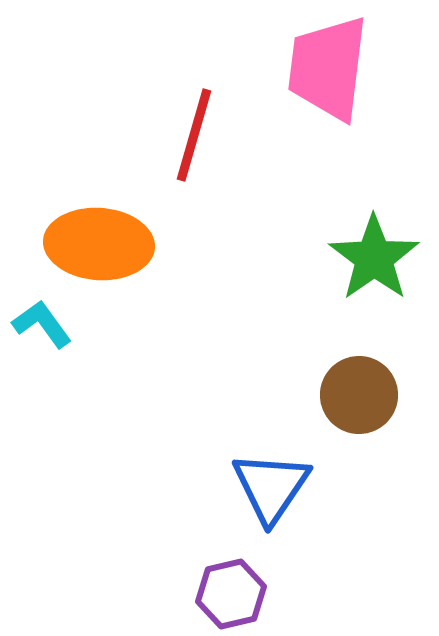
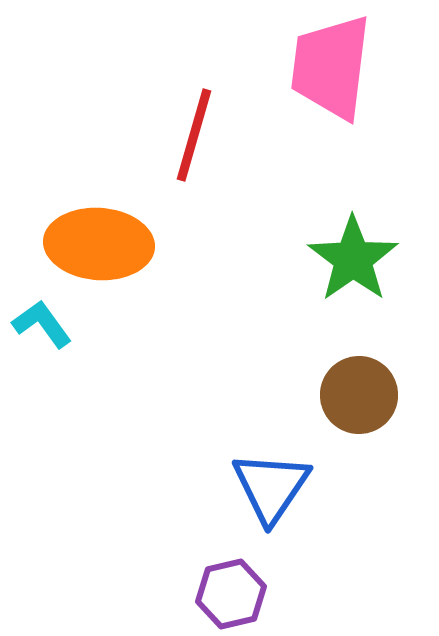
pink trapezoid: moved 3 px right, 1 px up
green star: moved 21 px left, 1 px down
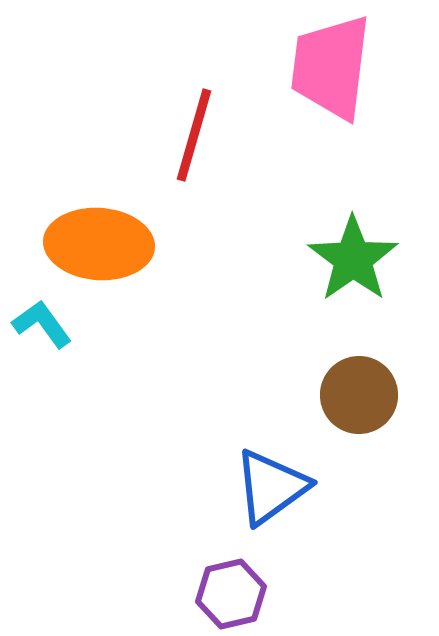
blue triangle: rotated 20 degrees clockwise
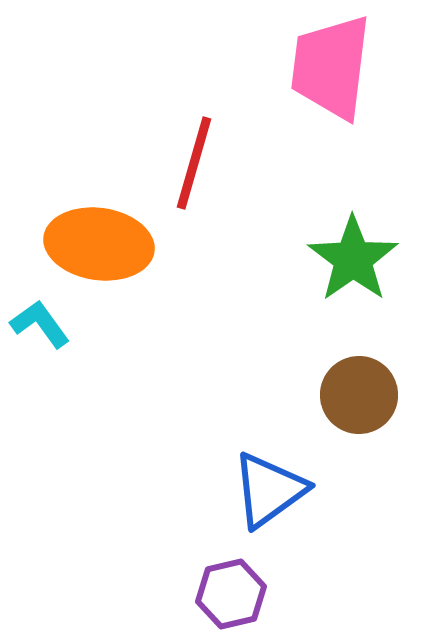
red line: moved 28 px down
orange ellipse: rotated 4 degrees clockwise
cyan L-shape: moved 2 px left
blue triangle: moved 2 px left, 3 px down
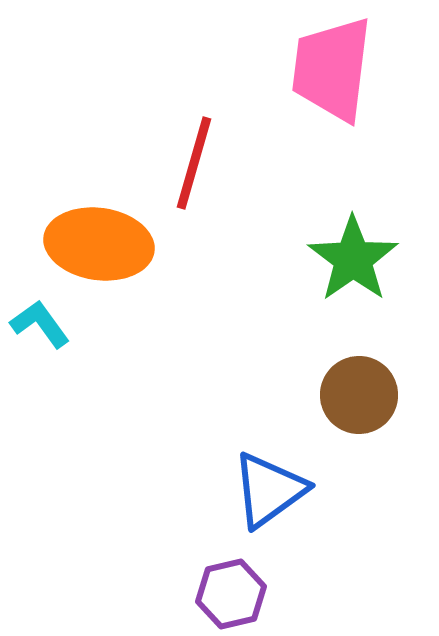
pink trapezoid: moved 1 px right, 2 px down
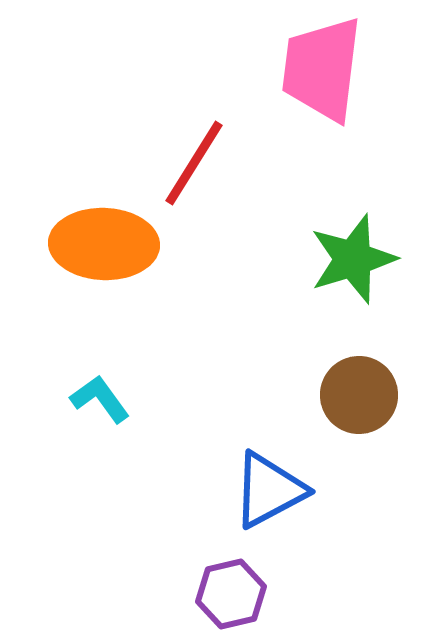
pink trapezoid: moved 10 px left
red line: rotated 16 degrees clockwise
orange ellipse: moved 5 px right; rotated 6 degrees counterclockwise
green star: rotated 18 degrees clockwise
cyan L-shape: moved 60 px right, 75 px down
blue triangle: rotated 8 degrees clockwise
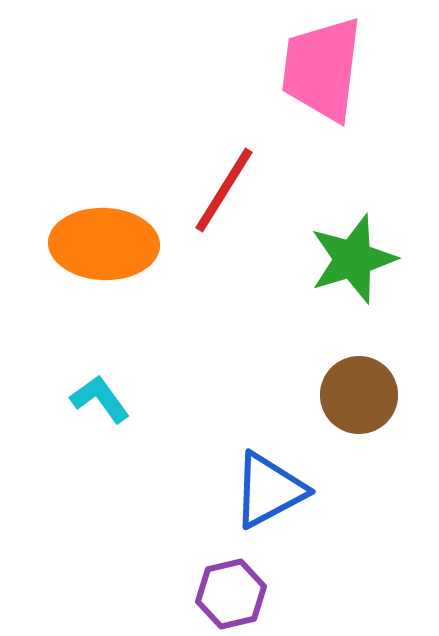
red line: moved 30 px right, 27 px down
